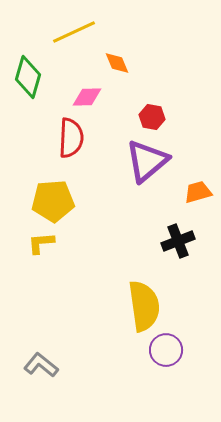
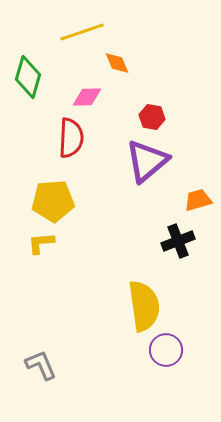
yellow line: moved 8 px right; rotated 6 degrees clockwise
orange trapezoid: moved 8 px down
gray L-shape: rotated 28 degrees clockwise
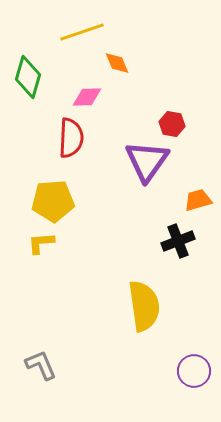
red hexagon: moved 20 px right, 7 px down
purple triangle: rotated 15 degrees counterclockwise
purple circle: moved 28 px right, 21 px down
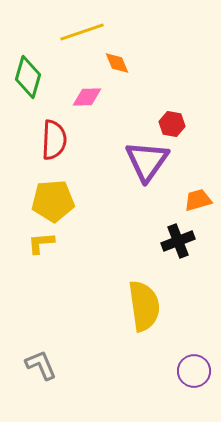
red semicircle: moved 17 px left, 2 px down
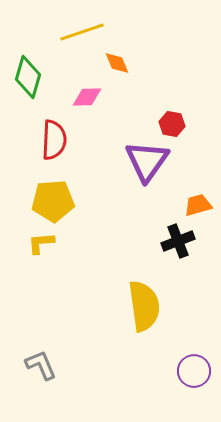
orange trapezoid: moved 5 px down
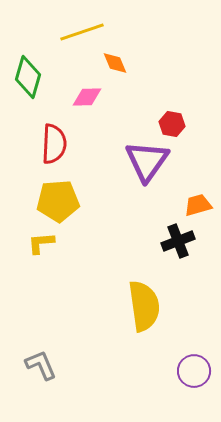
orange diamond: moved 2 px left
red semicircle: moved 4 px down
yellow pentagon: moved 5 px right
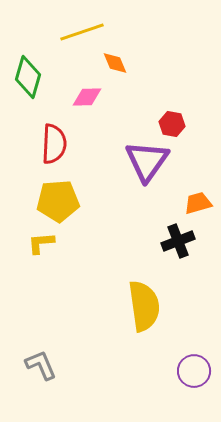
orange trapezoid: moved 2 px up
